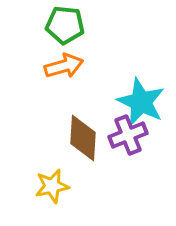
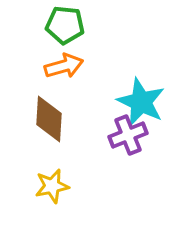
brown diamond: moved 34 px left, 19 px up
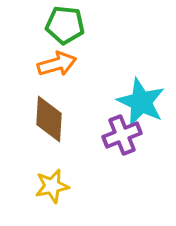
orange arrow: moved 7 px left, 2 px up
purple cross: moved 6 px left
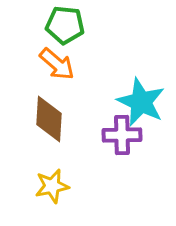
orange arrow: rotated 57 degrees clockwise
purple cross: rotated 21 degrees clockwise
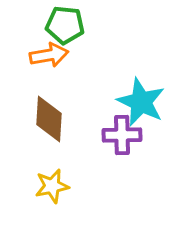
orange arrow: moved 8 px left, 9 px up; rotated 51 degrees counterclockwise
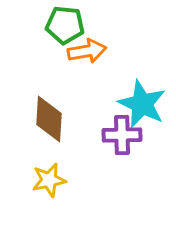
orange arrow: moved 38 px right, 4 px up
cyan star: moved 1 px right, 2 px down
yellow star: moved 3 px left, 6 px up
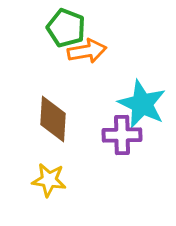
green pentagon: moved 1 px right, 3 px down; rotated 15 degrees clockwise
brown diamond: moved 4 px right
yellow star: rotated 20 degrees clockwise
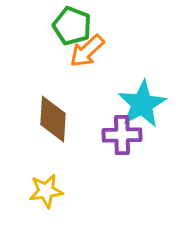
green pentagon: moved 6 px right, 2 px up
orange arrow: rotated 147 degrees clockwise
cyan star: rotated 18 degrees clockwise
yellow star: moved 3 px left, 11 px down; rotated 16 degrees counterclockwise
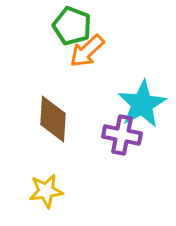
purple cross: rotated 12 degrees clockwise
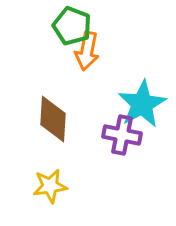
orange arrow: rotated 36 degrees counterclockwise
yellow star: moved 4 px right, 5 px up
